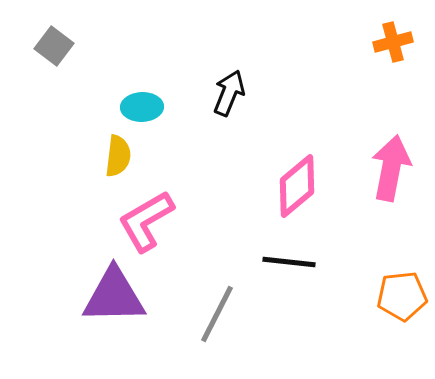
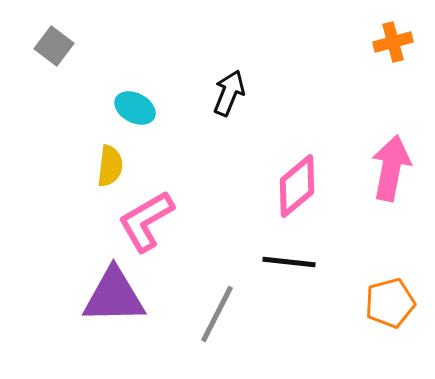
cyan ellipse: moved 7 px left, 1 px down; rotated 30 degrees clockwise
yellow semicircle: moved 8 px left, 10 px down
orange pentagon: moved 12 px left, 7 px down; rotated 9 degrees counterclockwise
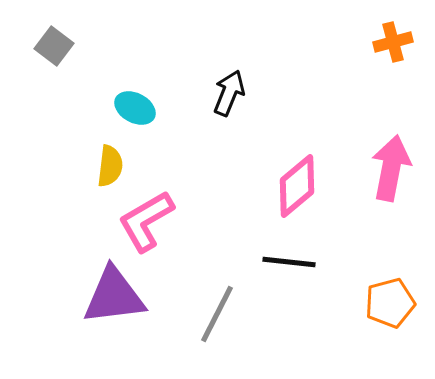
purple triangle: rotated 6 degrees counterclockwise
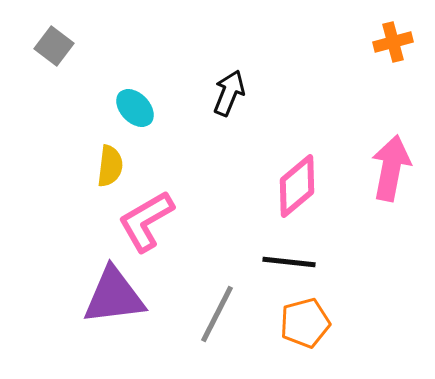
cyan ellipse: rotated 18 degrees clockwise
orange pentagon: moved 85 px left, 20 px down
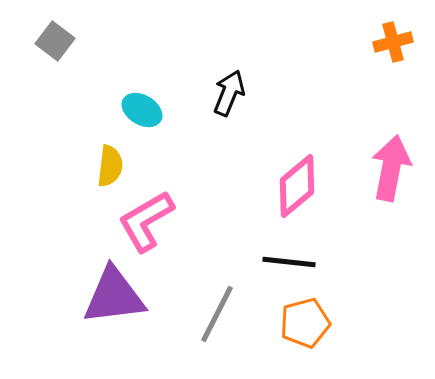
gray square: moved 1 px right, 5 px up
cyan ellipse: moved 7 px right, 2 px down; rotated 15 degrees counterclockwise
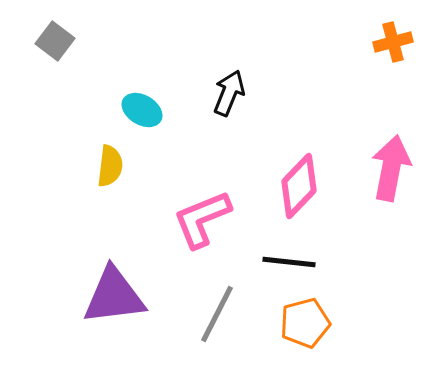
pink diamond: moved 2 px right; rotated 6 degrees counterclockwise
pink L-shape: moved 56 px right, 2 px up; rotated 8 degrees clockwise
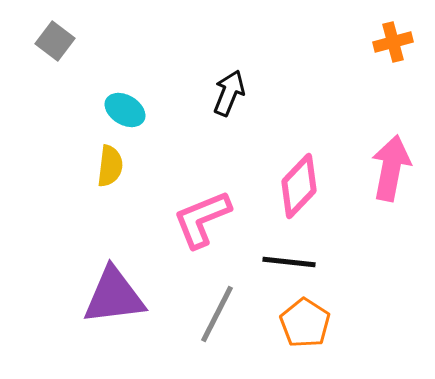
cyan ellipse: moved 17 px left
orange pentagon: rotated 24 degrees counterclockwise
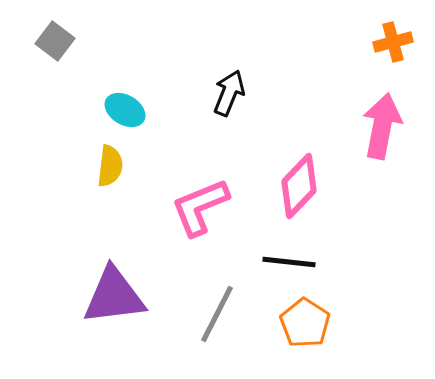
pink arrow: moved 9 px left, 42 px up
pink L-shape: moved 2 px left, 12 px up
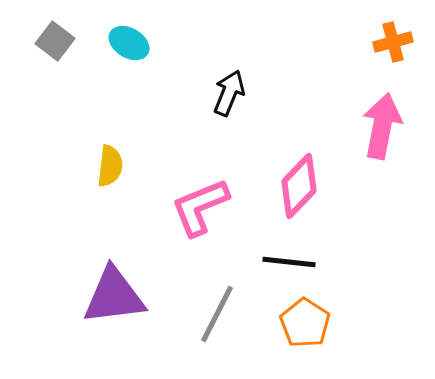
cyan ellipse: moved 4 px right, 67 px up
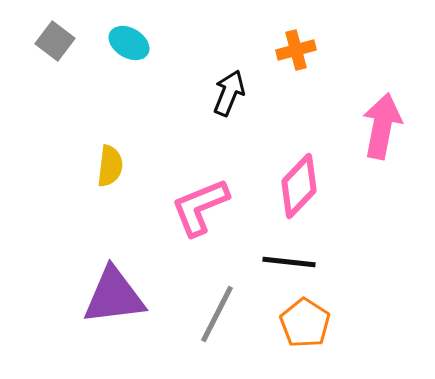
orange cross: moved 97 px left, 8 px down
